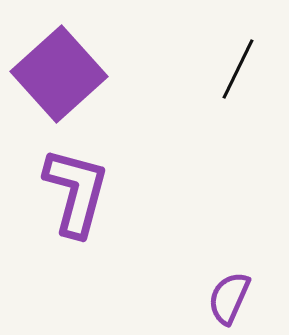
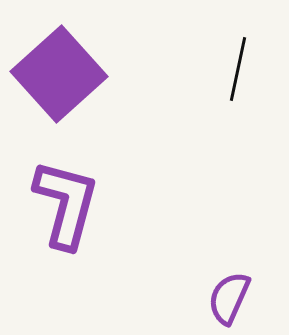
black line: rotated 14 degrees counterclockwise
purple L-shape: moved 10 px left, 12 px down
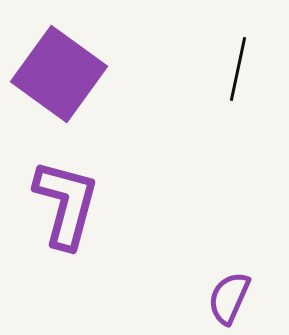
purple square: rotated 12 degrees counterclockwise
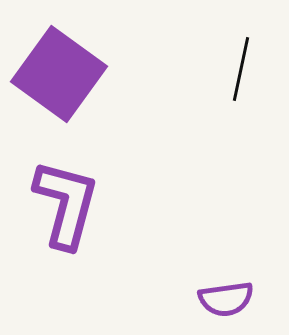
black line: moved 3 px right
purple semicircle: moved 3 px left, 1 px down; rotated 122 degrees counterclockwise
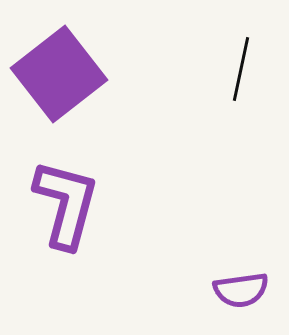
purple square: rotated 16 degrees clockwise
purple semicircle: moved 15 px right, 9 px up
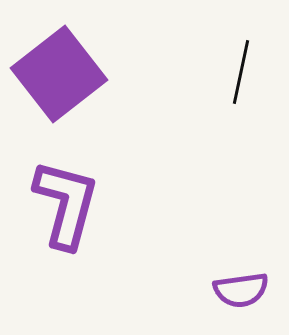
black line: moved 3 px down
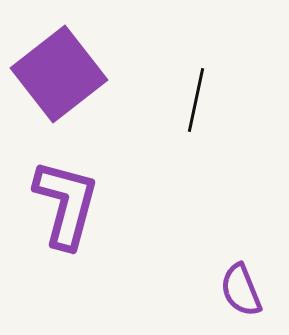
black line: moved 45 px left, 28 px down
purple semicircle: rotated 76 degrees clockwise
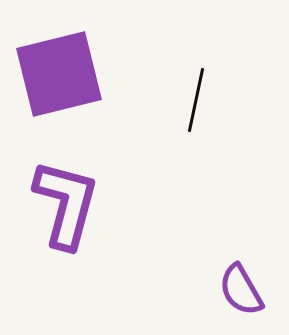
purple square: rotated 24 degrees clockwise
purple semicircle: rotated 8 degrees counterclockwise
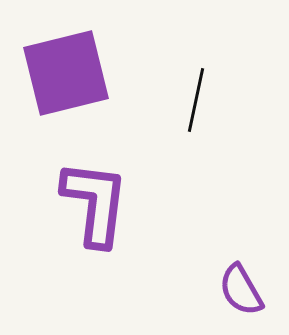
purple square: moved 7 px right, 1 px up
purple L-shape: moved 29 px right, 1 px up; rotated 8 degrees counterclockwise
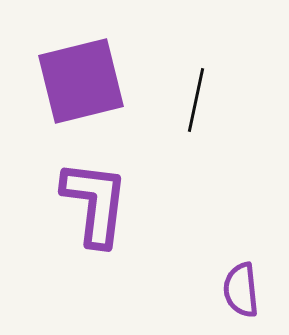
purple square: moved 15 px right, 8 px down
purple semicircle: rotated 24 degrees clockwise
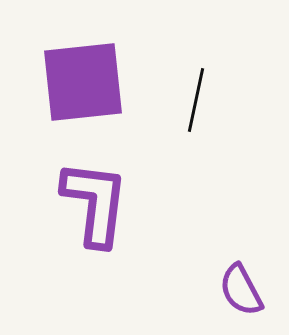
purple square: moved 2 px right, 1 px down; rotated 8 degrees clockwise
purple semicircle: rotated 22 degrees counterclockwise
